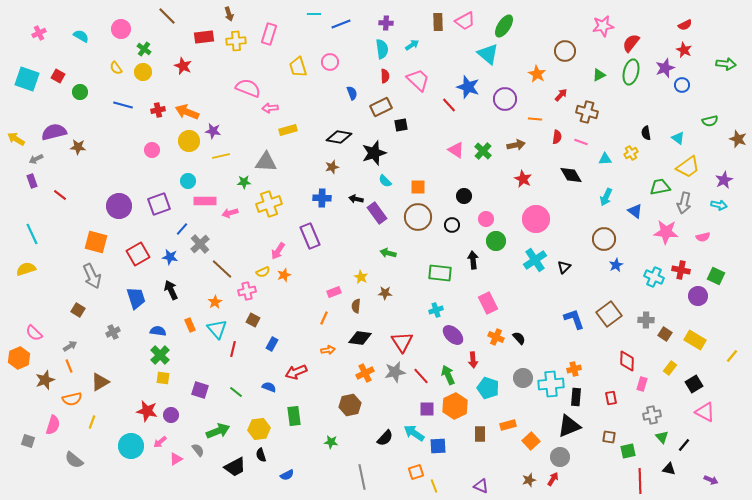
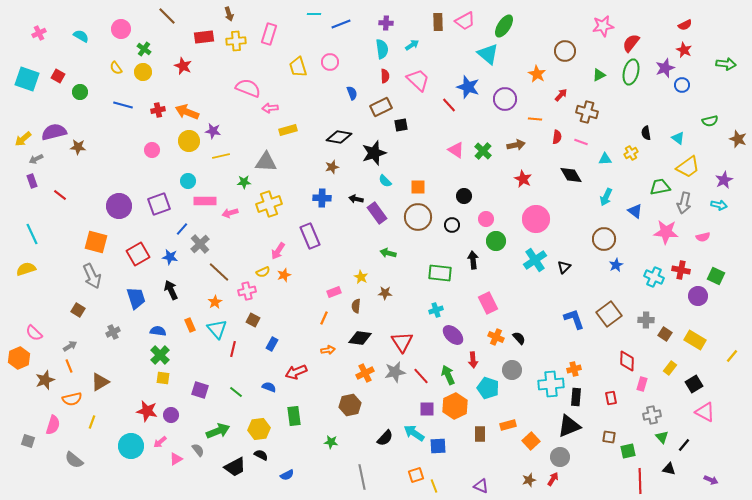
yellow arrow at (16, 139): moved 7 px right; rotated 72 degrees counterclockwise
brown line at (222, 269): moved 3 px left, 3 px down
gray circle at (523, 378): moved 11 px left, 8 px up
black semicircle at (261, 455): rotated 136 degrees clockwise
orange square at (416, 472): moved 3 px down
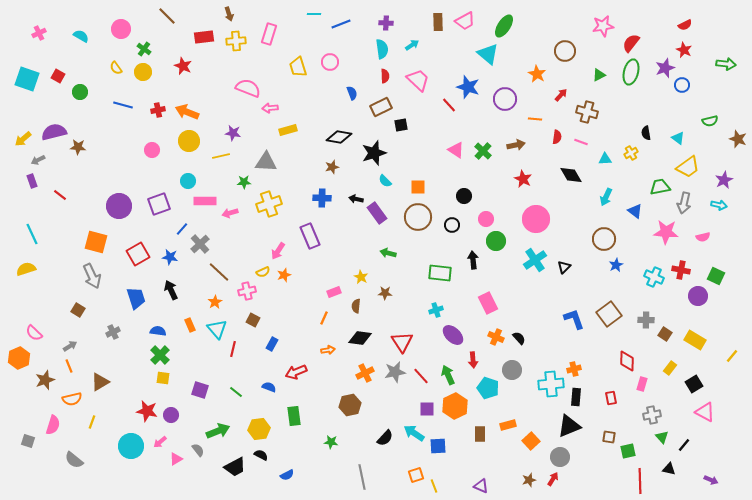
purple star at (213, 131): moved 20 px right, 2 px down
gray arrow at (36, 159): moved 2 px right, 1 px down
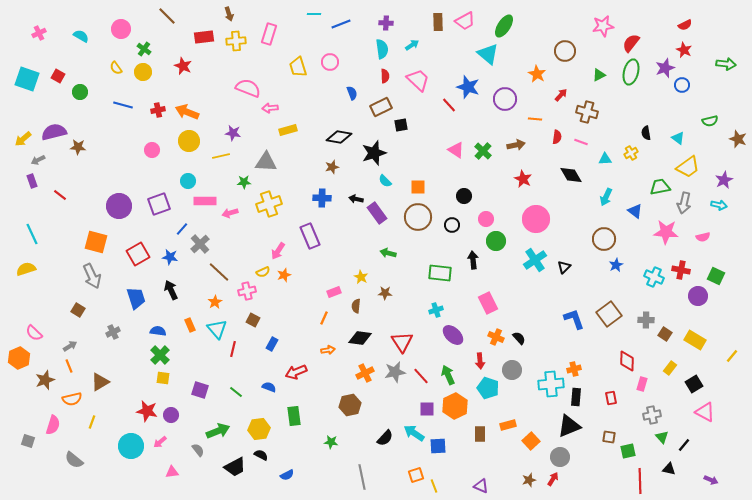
red arrow at (473, 360): moved 7 px right, 1 px down
pink triangle at (176, 459): moved 4 px left, 13 px down; rotated 24 degrees clockwise
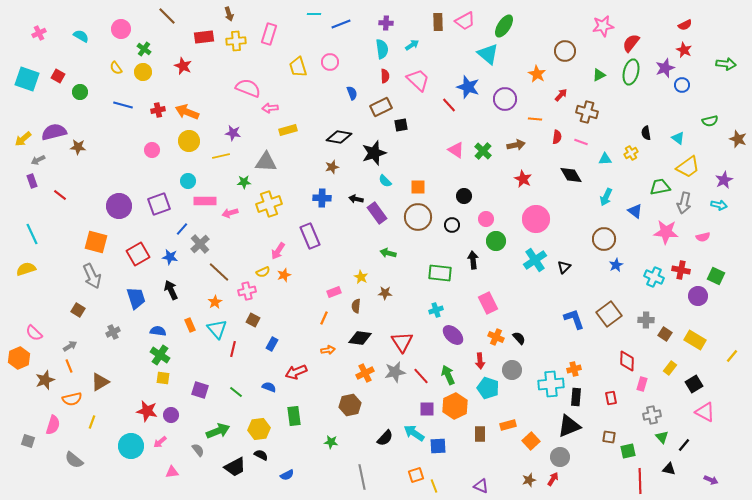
green cross at (160, 355): rotated 12 degrees counterclockwise
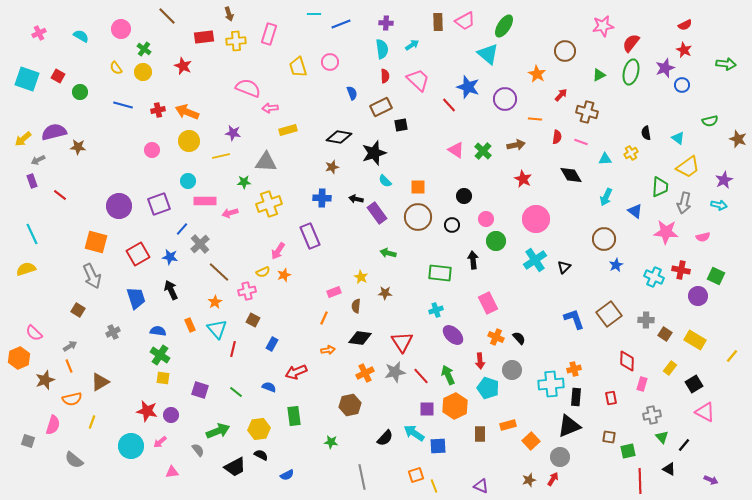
green trapezoid at (660, 187): rotated 105 degrees clockwise
black triangle at (669, 469): rotated 16 degrees clockwise
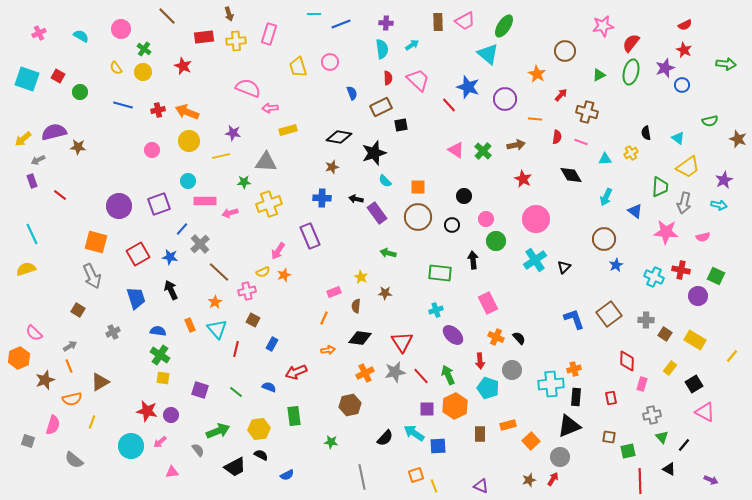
red semicircle at (385, 76): moved 3 px right, 2 px down
red line at (233, 349): moved 3 px right
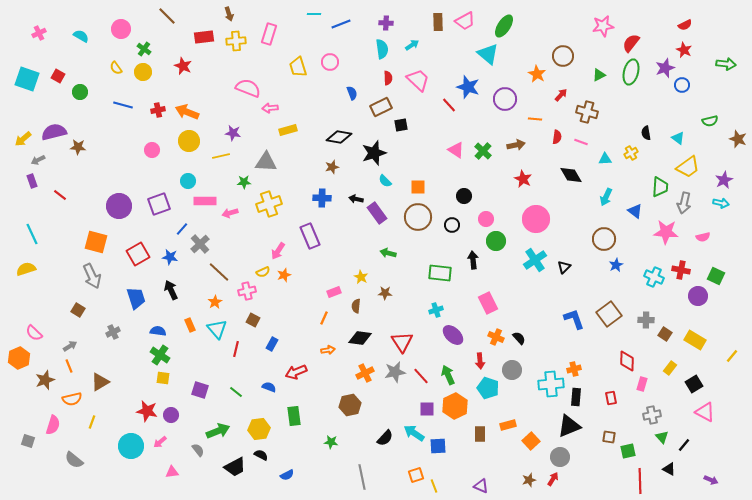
brown circle at (565, 51): moved 2 px left, 5 px down
cyan arrow at (719, 205): moved 2 px right, 2 px up
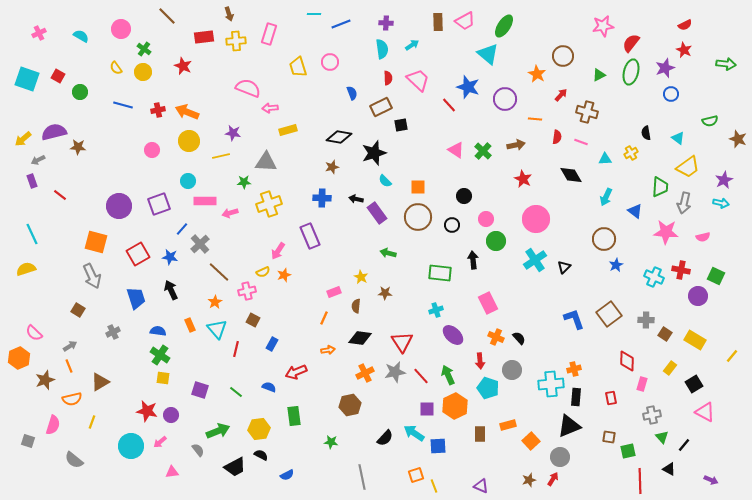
blue circle at (682, 85): moved 11 px left, 9 px down
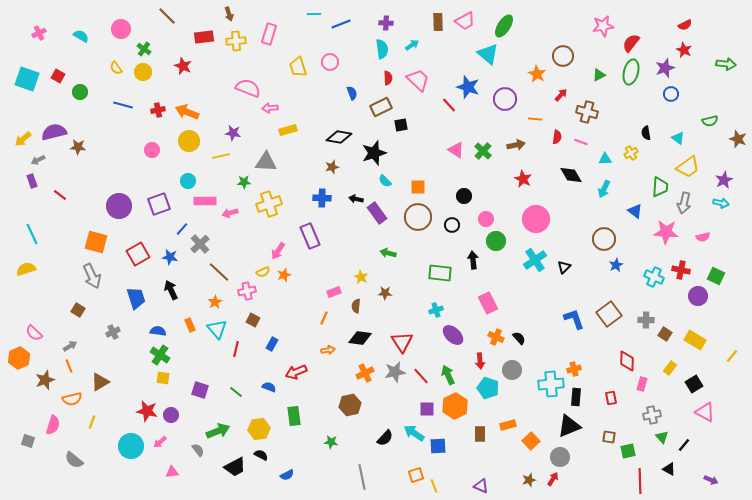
cyan arrow at (606, 197): moved 2 px left, 8 px up
